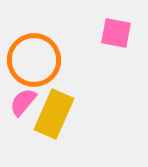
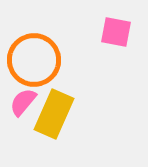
pink square: moved 1 px up
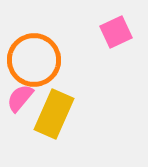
pink square: rotated 36 degrees counterclockwise
pink semicircle: moved 3 px left, 4 px up
